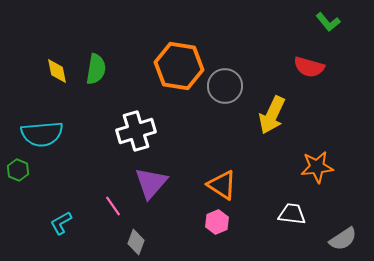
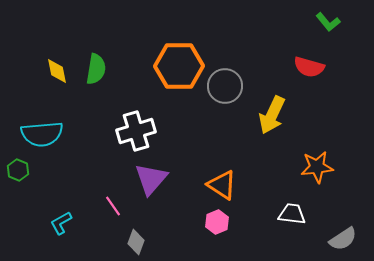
orange hexagon: rotated 9 degrees counterclockwise
purple triangle: moved 4 px up
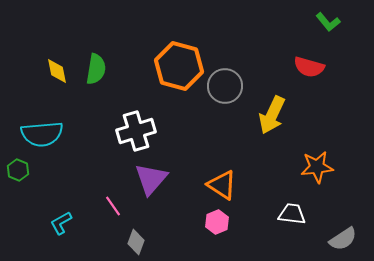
orange hexagon: rotated 15 degrees clockwise
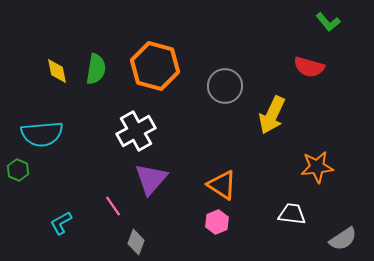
orange hexagon: moved 24 px left
white cross: rotated 12 degrees counterclockwise
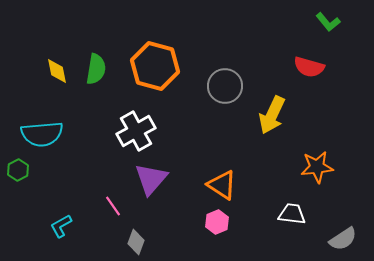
green hexagon: rotated 10 degrees clockwise
cyan L-shape: moved 3 px down
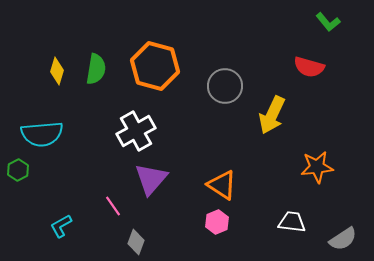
yellow diamond: rotated 28 degrees clockwise
white trapezoid: moved 8 px down
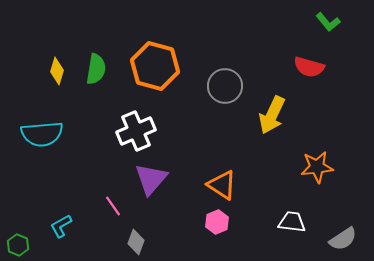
white cross: rotated 6 degrees clockwise
green hexagon: moved 75 px down; rotated 10 degrees counterclockwise
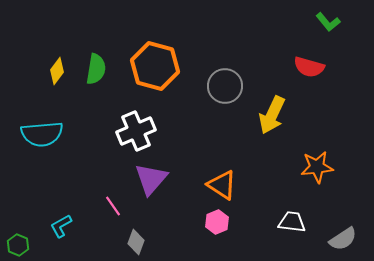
yellow diamond: rotated 20 degrees clockwise
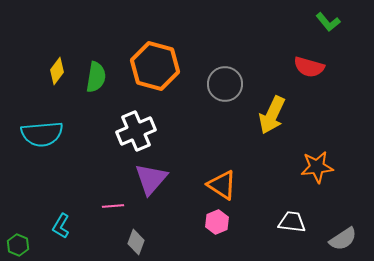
green semicircle: moved 8 px down
gray circle: moved 2 px up
pink line: rotated 60 degrees counterclockwise
cyan L-shape: rotated 30 degrees counterclockwise
